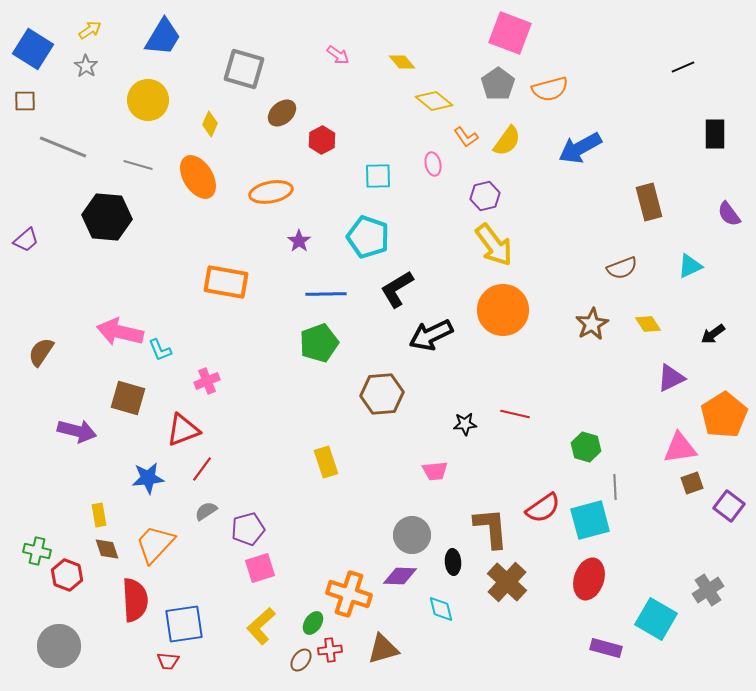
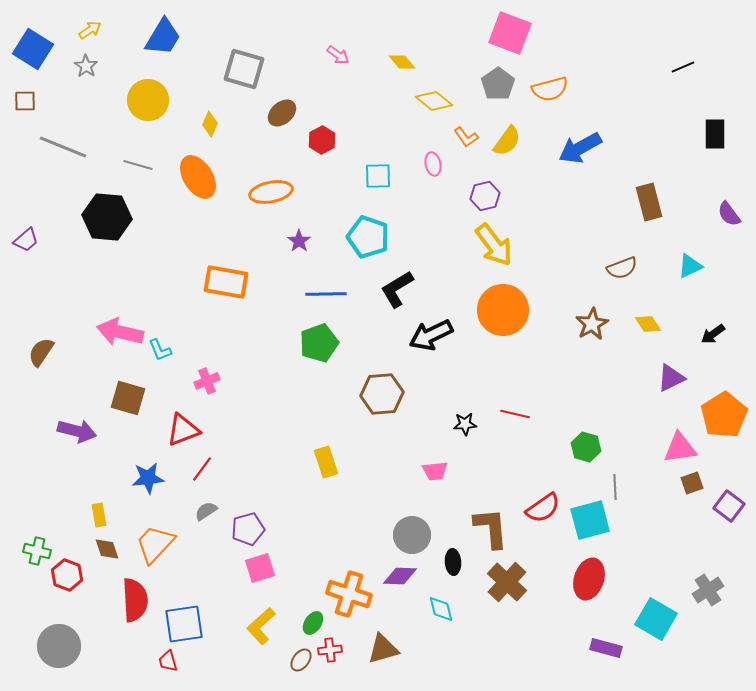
red trapezoid at (168, 661): rotated 70 degrees clockwise
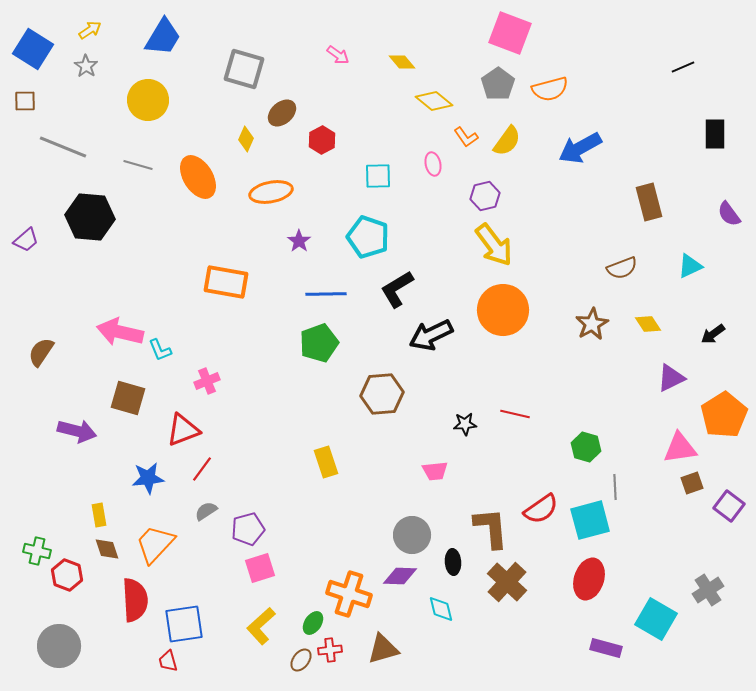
yellow diamond at (210, 124): moved 36 px right, 15 px down
black hexagon at (107, 217): moved 17 px left
red semicircle at (543, 508): moved 2 px left, 1 px down
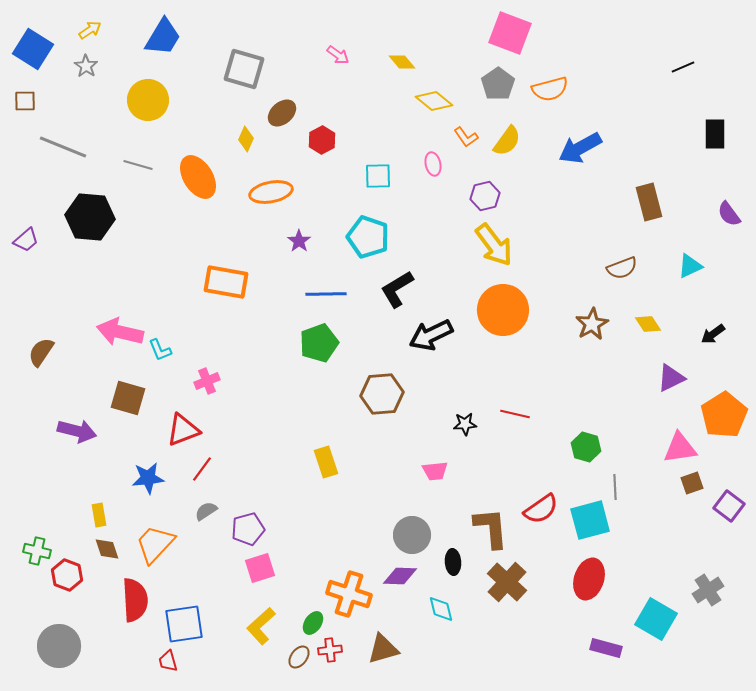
brown ellipse at (301, 660): moved 2 px left, 3 px up
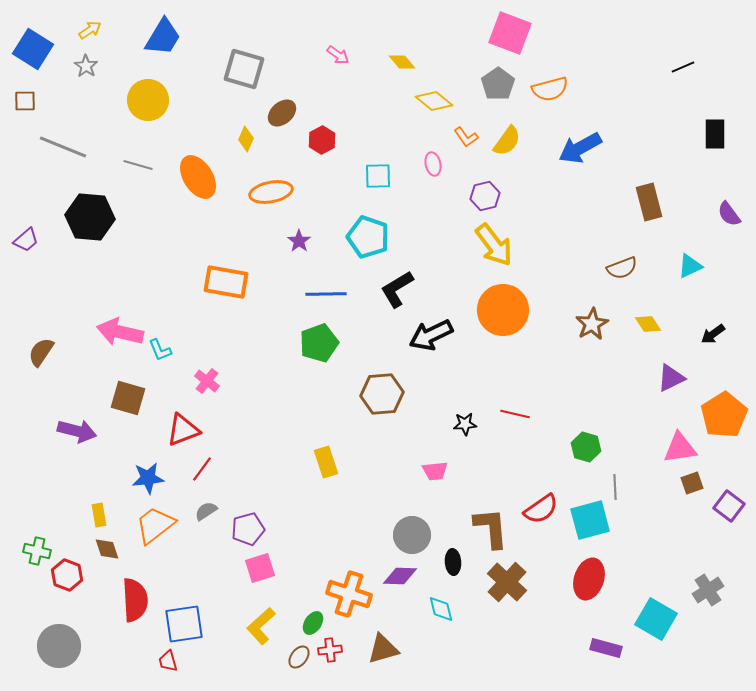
pink cross at (207, 381): rotated 30 degrees counterclockwise
orange trapezoid at (155, 544): moved 19 px up; rotated 9 degrees clockwise
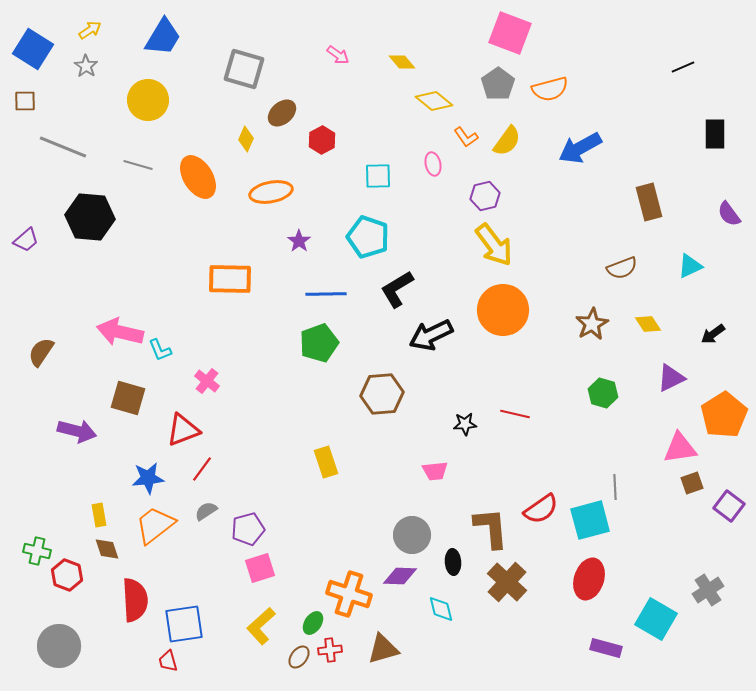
orange rectangle at (226, 282): moved 4 px right, 3 px up; rotated 9 degrees counterclockwise
green hexagon at (586, 447): moved 17 px right, 54 px up
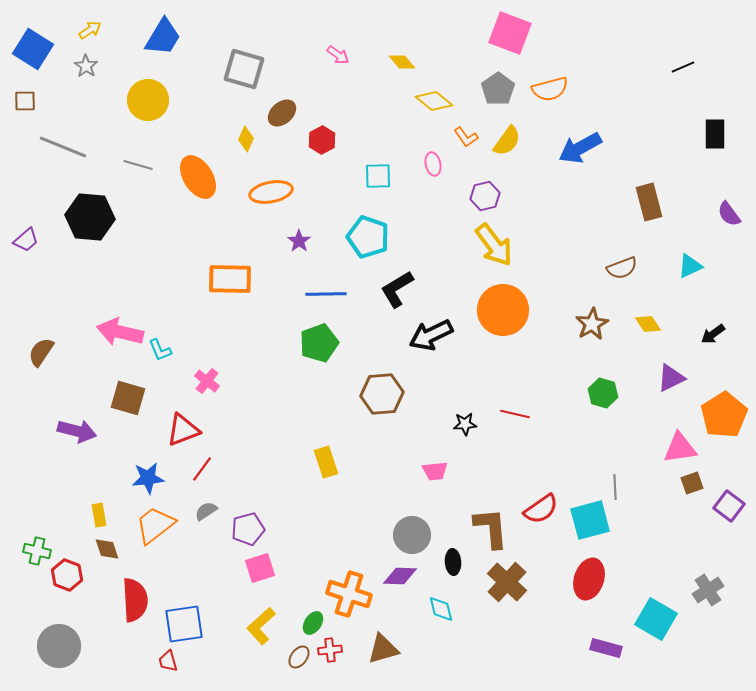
gray pentagon at (498, 84): moved 5 px down
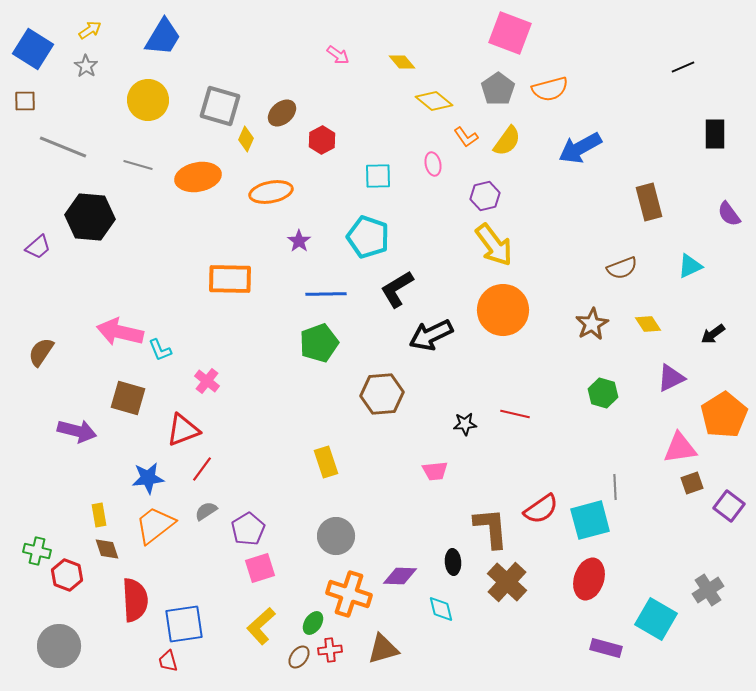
gray square at (244, 69): moved 24 px left, 37 px down
orange ellipse at (198, 177): rotated 69 degrees counterclockwise
purple trapezoid at (26, 240): moved 12 px right, 7 px down
purple pentagon at (248, 529): rotated 16 degrees counterclockwise
gray circle at (412, 535): moved 76 px left, 1 px down
